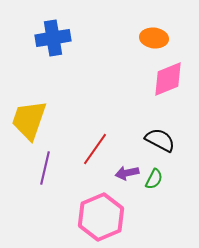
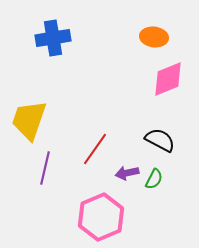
orange ellipse: moved 1 px up
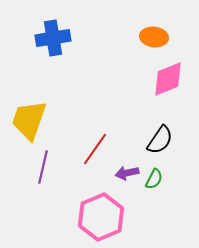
black semicircle: rotated 96 degrees clockwise
purple line: moved 2 px left, 1 px up
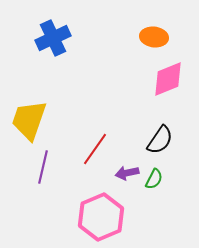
blue cross: rotated 16 degrees counterclockwise
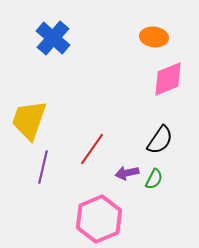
blue cross: rotated 24 degrees counterclockwise
red line: moved 3 px left
pink hexagon: moved 2 px left, 2 px down
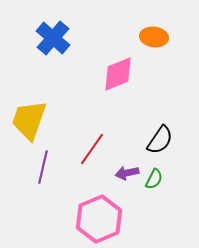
pink diamond: moved 50 px left, 5 px up
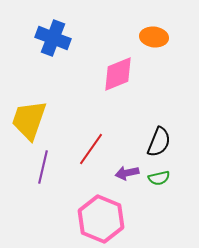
blue cross: rotated 20 degrees counterclockwise
black semicircle: moved 1 px left, 2 px down; rotated 12 degrees counterclockwise
red line: moved 1 px left
green semicircle: moved 5 px right, 1 px up; rotated 50 degrees clockwise
pink hexagon: moved 2 px right; rotated 15 degrees counterclockwise
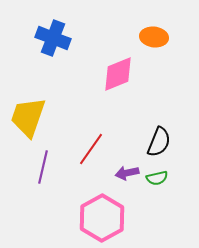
yellow trapezoid: moved 1 px left, 3 px up
green semicircle: moved 2 px left
pink hexagon: moved 1 px right, 1 px up; rotated 9 degrees clockwise
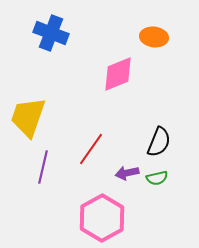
blue cross: moved 2 px left, 5 px up
